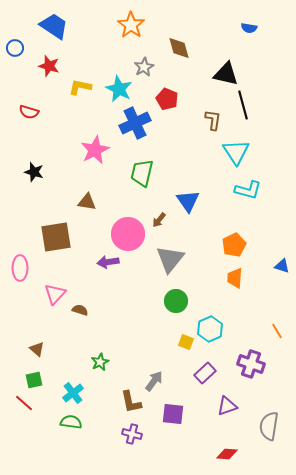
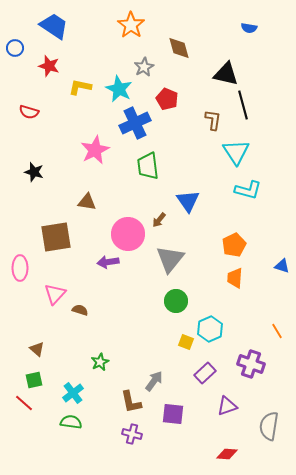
green trapezoid at (142, 173): moved 6 px right, 7 px up; rotated 20 degrees counterclockwise
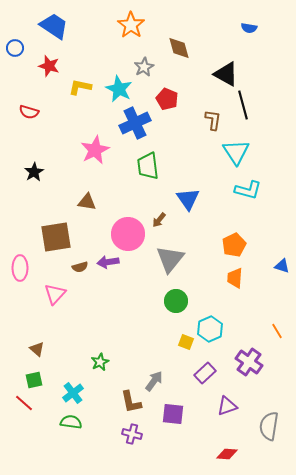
black triangle at (226, 74): rotated 16 degrees clockwise
black star at (34, 172): rotated 24 degrees clockwise
blue triangle at (188, 201): moved 2 px up
brown semicircle at (80, 310): moved 43 px up; rotated 147 degrees clockwise
purple cross at (251, 364): moved 2 px left, 2 px up; rotated 16 degrees clockwise
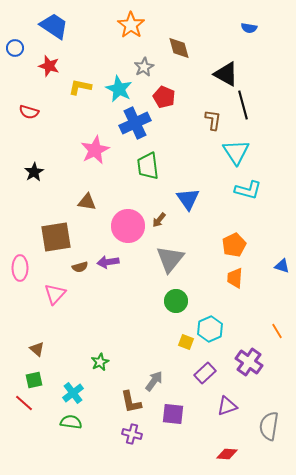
red pentagon at (167, 99): moved 3 px left, 2 px up
pink circle at (128, 234): moved 8 px up
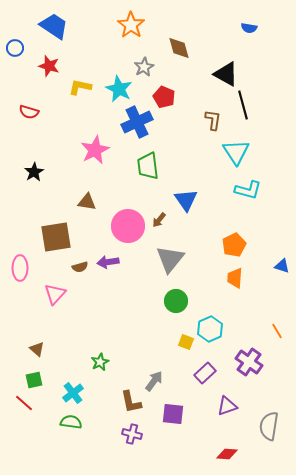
blue cross at (135, 123): moved 2 px right, 1 px up
blue triangle at (188, 199): moved 2 px left, 1 px down
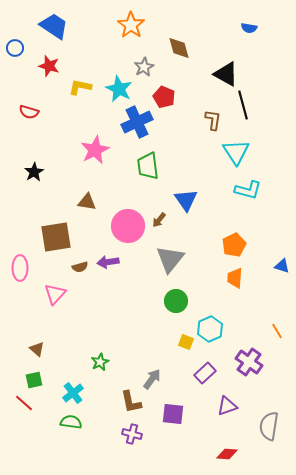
gray arrow at (154, 381): moved 2 px left, 2 px up
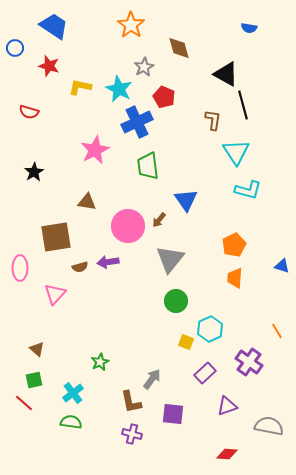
gray semicircle at (269, 426): rotated 92 degrees clockwise
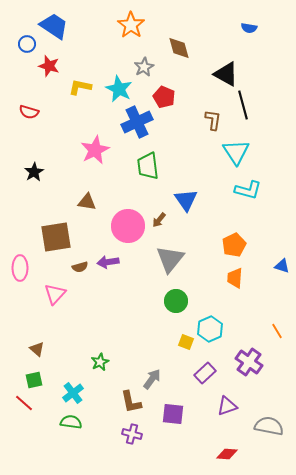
blue circle at (15, 48): moved 12 px right, 4 px up
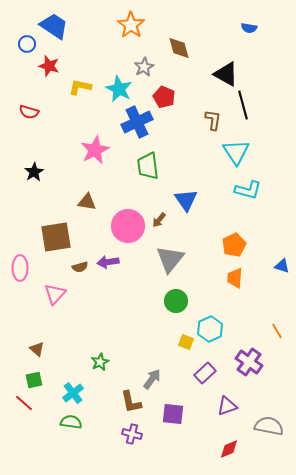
red diamond at (227, 454): moved 2 px right, 5 px up; rotated 25 degrees counterclockwise
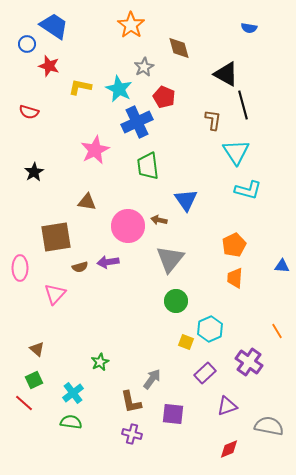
brown arrow at (159, 220): rotated 63 degrees clockwise
blue triangle at (282, 266): rotated 14 degrees counterclockwise
green square at (34, 380): rotated 12 degrees counterclockwise
